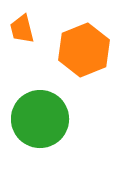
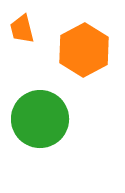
orange hexagon: rotated 6 degrees counterclockwise
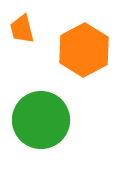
green circle: moved 1 px right, 1 px down
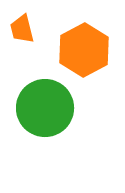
green circle: moved 4 px right, 12 px up
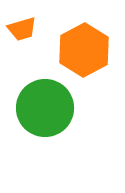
orange trapezoid: rotated 92 degrees counterclockwise
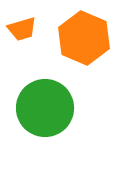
orange hexagon: moved 12 px up; rotated 9 degrees counterclockwise
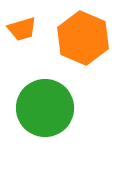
orange hexagon: moved 1 px left
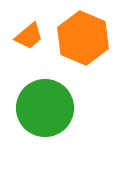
orange trapezoid: moved 7 px right, 7 px down; rotated 24 degrees counterclockwise
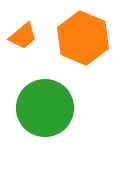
orange trapezoid: moved 6 px left
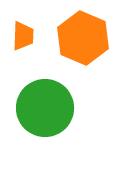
orange trapezoid: rotated 48 degrees counterclockwise
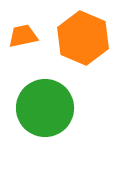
orange trapezoid: rotated 104 degrees counterclockwise
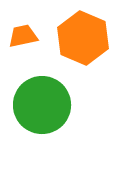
green circle: moved 3 px left, 3 px up
